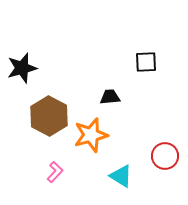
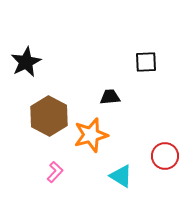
black star: moved 4 px right, 6 px up; rotated 12 degrees counterclockwise
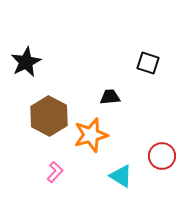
black square: moved 2 px right, 1 px down; rotated 20 degrees clockwise
red circle: moved 3 px left
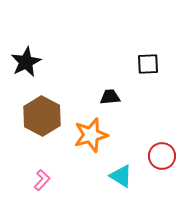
black square: moved 1 px down; rotated 20 degrees counterclockwise
brown hexagon: moved 7 px left
pink L-shape: moved 13 px left, 8 px down
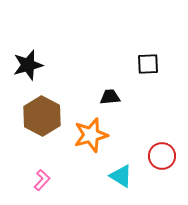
black star: moved 2 px right, 3 px down; rotated 12 degrees clockwise
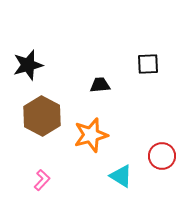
black trapezoid: moved 10 px left, 12 px up
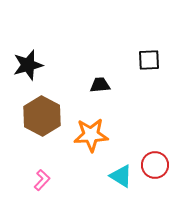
black square: moved 1 px right, 4 px up
orange star: rotated 12 degrees clockwise
red circle: moved 7 px left, 9 px down
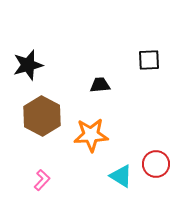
red circle: moved 1 px right, 1 px up
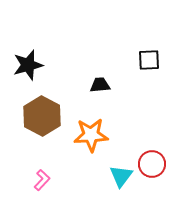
red circle: moved 4 px left
cyan triangle: rotated 35 degrees clockwise
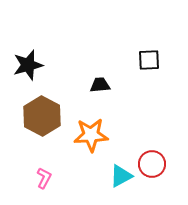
cyan triangle: rotated 25 degrees clockwise
pink L-shape: moved 2 px right, 2 px up; rotated 15 degrees counterclockwise
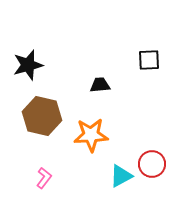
brown hexagon: rotated 15 degrees counterclockwise
pink L-shape: rotated 10 degrees clockwise
